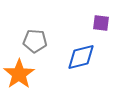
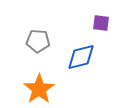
gray pentagon: moved 3 px right
orange star: moved 20 px right, 15 px down
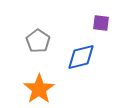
gray pentagon: rotated 30 degrees clockwise
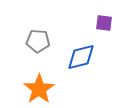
purple square: moved 3 px right
gray pentagon: rotated 30 degrees counterclockwise
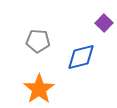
purple square: rotated 36 degrees clockwise
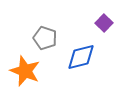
gray pentagon: moved 7 px right, 3 px up; rotated 15 degrees clockwise
orange star: moved 14 px left, 18 px up; rotated 16 degrees counterclockwise
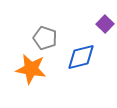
purple square: moved 1 px right, 1 px down
orange star: moved 6 px right, 2 px up; rotated 12 degrees counterclockwise
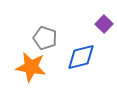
purple square: moved 1 px left
orange star: moved 2 px up
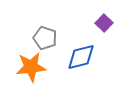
purple square: moved 1 px up
orange star: rotated 16 degrees counterclockwise
